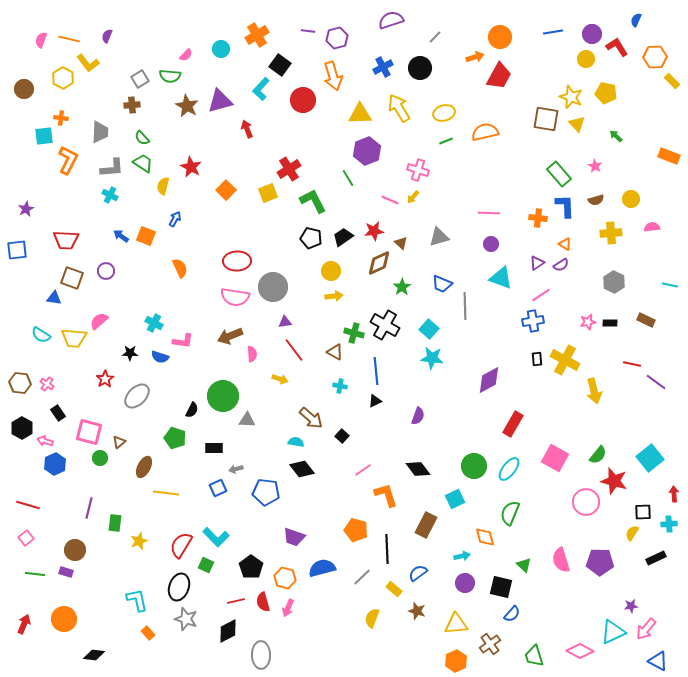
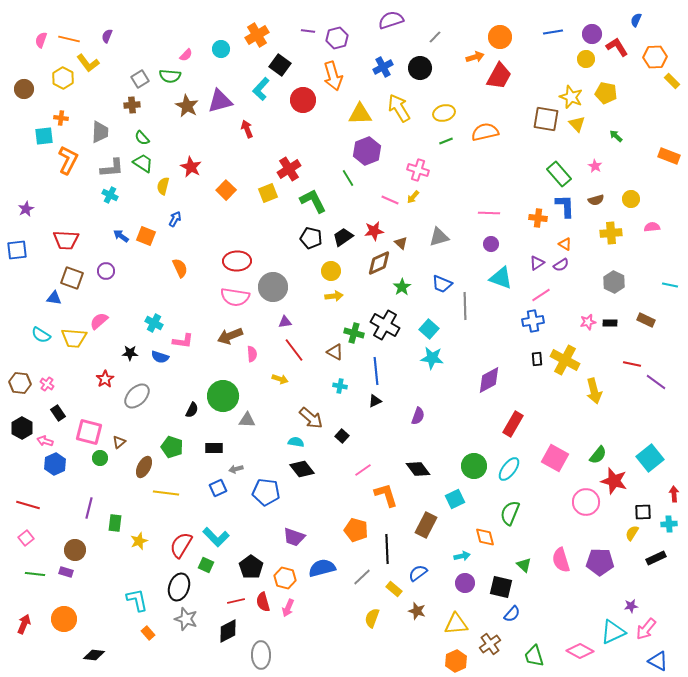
green pentagon at (175, 438): moved 3 px left, 9 px down
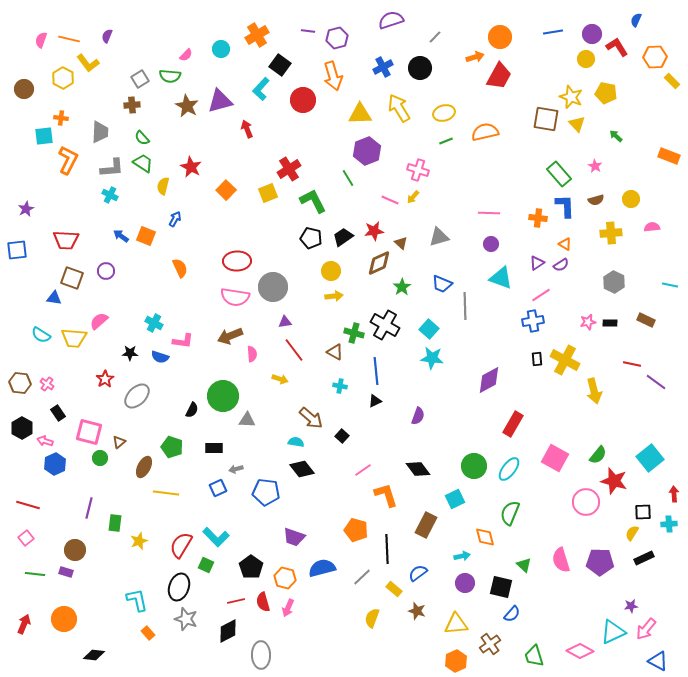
black rectangle at (656, 558): moved 12 px left
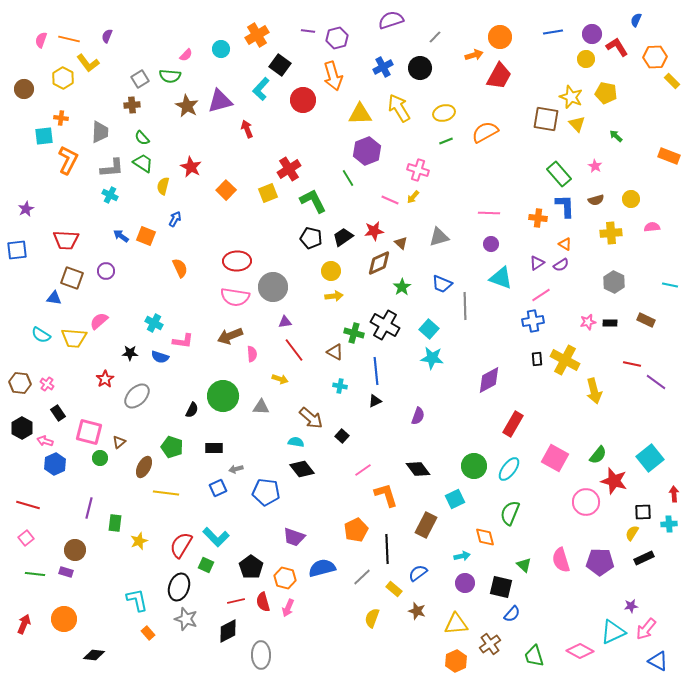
orange arrow at (475, 57): moved 1 px left, 2 px up
orange semicircle at (485, 132): rotated 16 degrees counterclockwise
gray triangle at (247, 420): moved 14 px right, 13 px up
orange pentagon at (356, 530): rotated 30 degrees clockwise
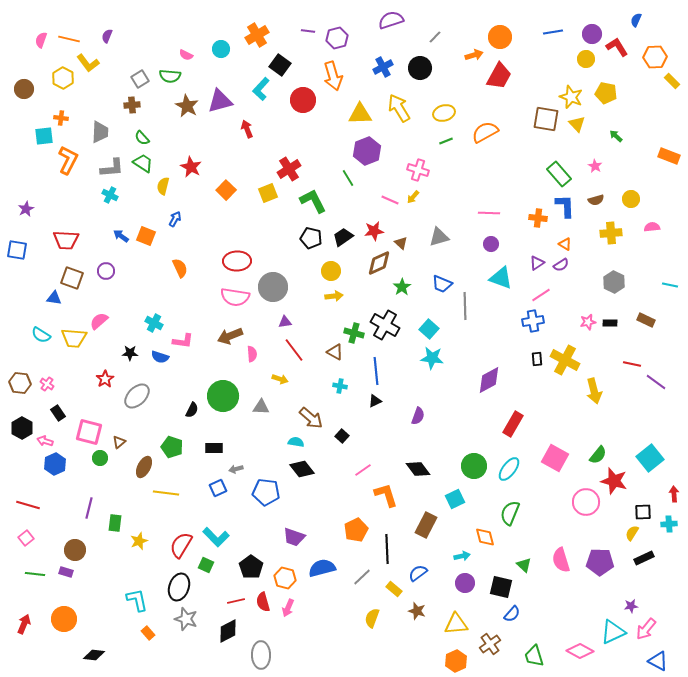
pink semicircle at (186, 55): rotated 72 degrees clockwise
blue square at (17, 250): rotated 15 degrees clockwise
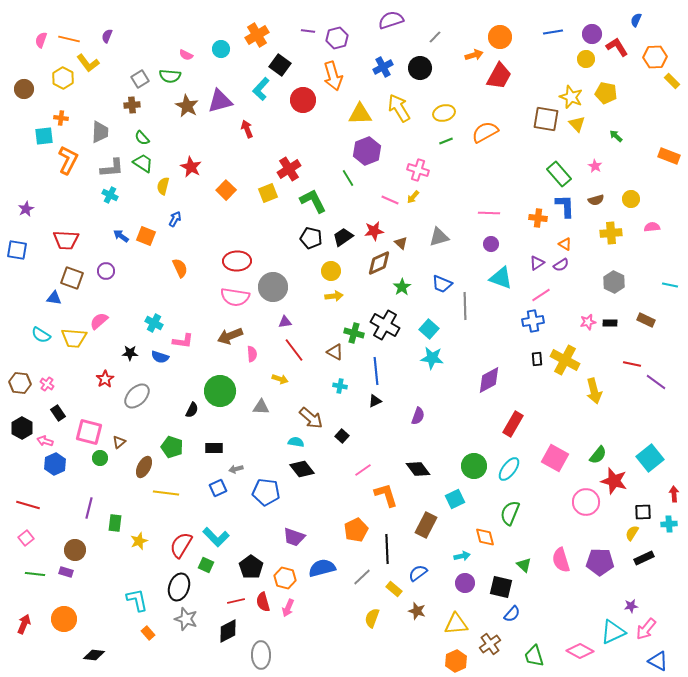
green circle at (223, 396): moved 3 px left, 5 px up
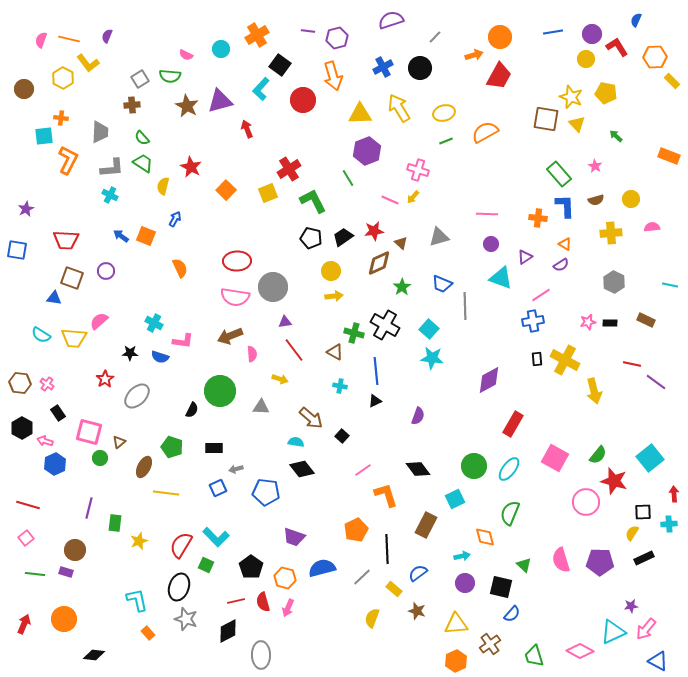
pink line at (489, 213): moved 2 px left, 1 px down
purple triangle at (537, 263): moved 12 px left, 6 px up
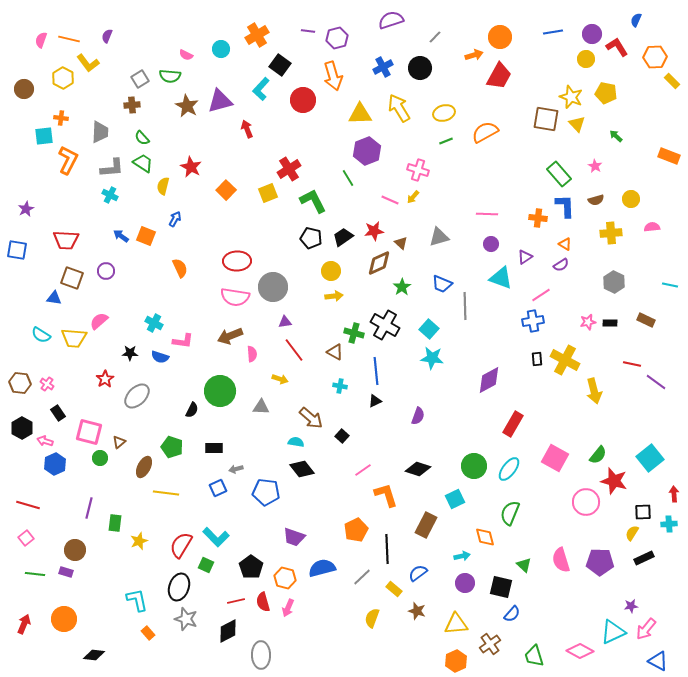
black diamond at (418, 469): rotated 35 degrees counterclockwise
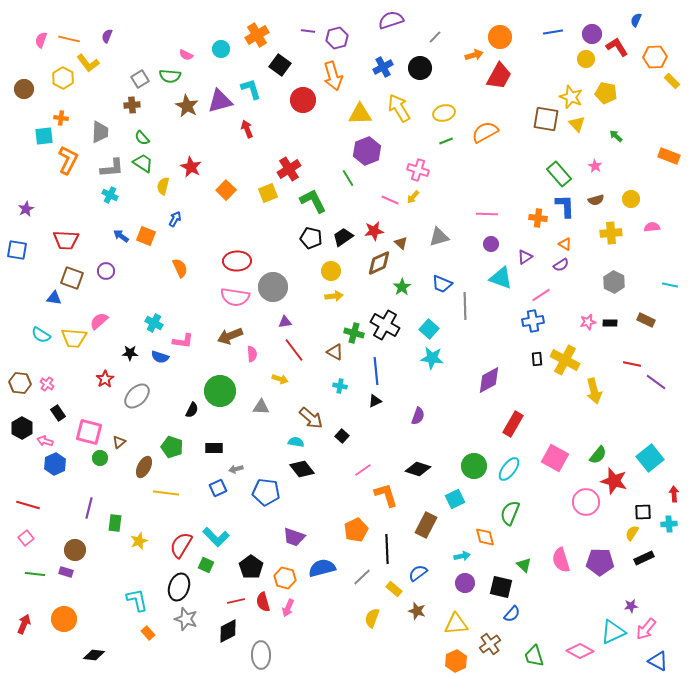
cyan L-shape at (261, 89): moved 10 px left; rotated 120 degrees clockwise
